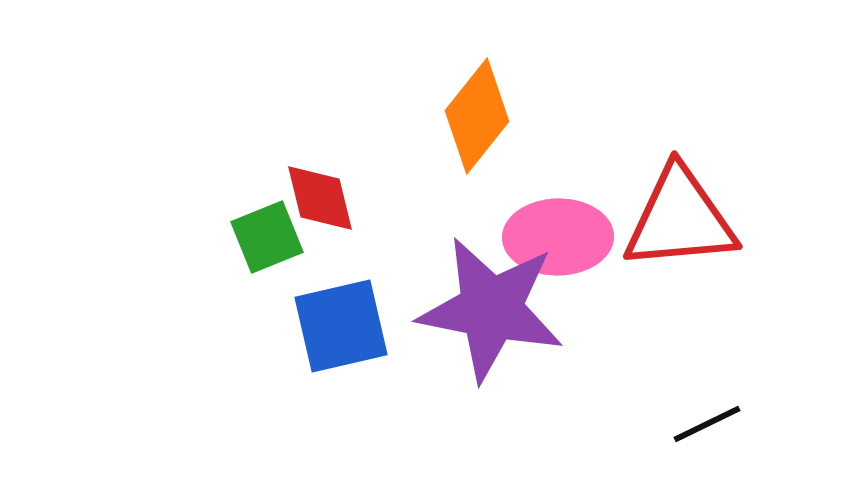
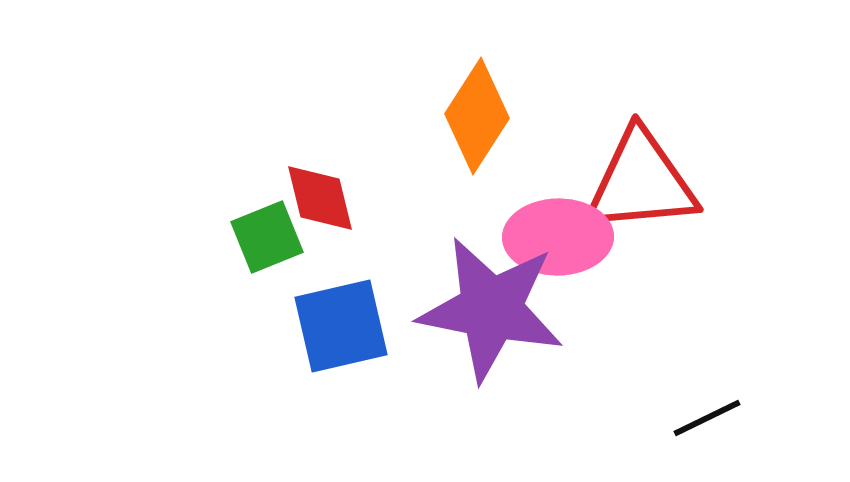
orange diamond: rotated 6 degrees counterclockwise
red triangle: moved 39 px left, 37 px up
black line: moved 6 px up
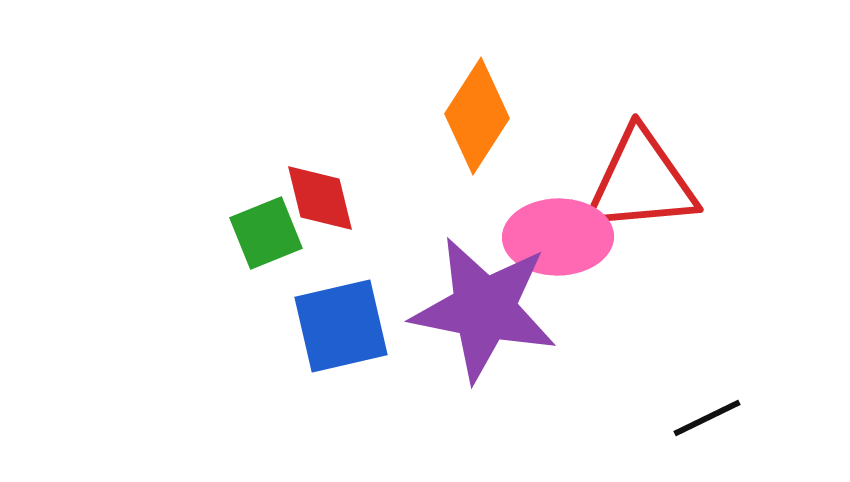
green square: moved 1 px left, 4 px up
purple star: moved 7 px left
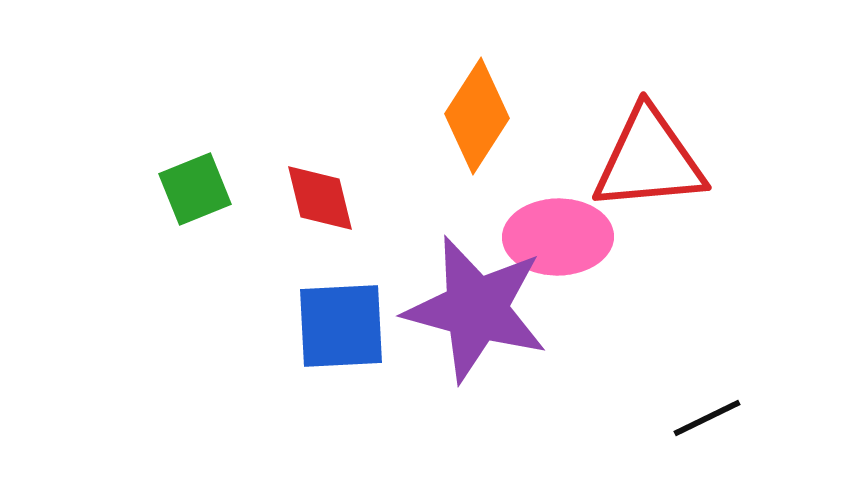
red triangle: moved 8 px right, 22 px up
green square: moved 71 px left, 44 px up
purple star: moved 8 px left; rotated 4 degrees clockwise
blue square: rotated 10 degrees clockwise
